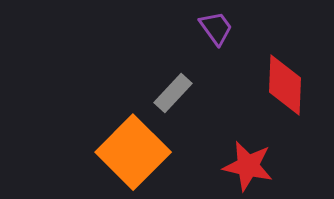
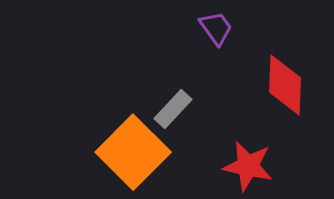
gray rectangle: moved 16 px down
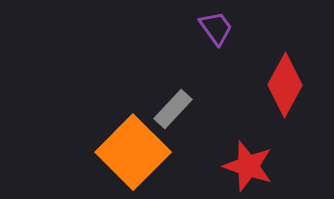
red diamond: rotated 26 degrees clockwise
red star: rotated 6 degrees clockwise
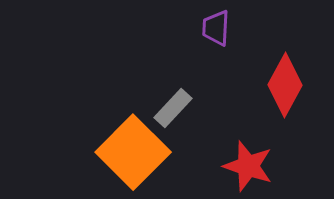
purple trapezoid: rotated 141 degrees counterclockwise
gray rectangle: moved 1 px up
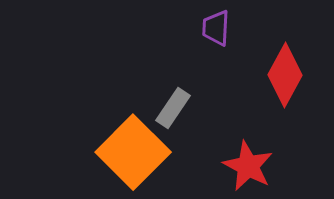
red diamond: moved 10 px up
gray rectangle: rotated 9 degrees counterclockwise
red star: rotated 9 degrees clockwise
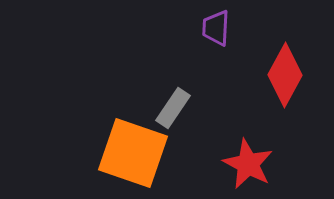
orange square: moved 1 px down; rotated 26 degrees counterclockwise
red star: moved 2 px up
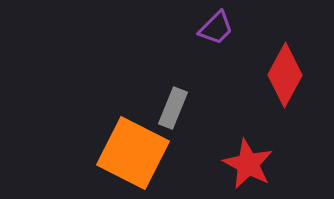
purple trapezoid: rotated 138 degrees counterclockwise
gray rectangle: rotated 12 degrees counterclockwise
orange square: rotated 8 degrees clockwise
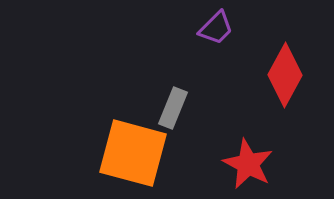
orange square: rotated 12 degrees counterclockwise
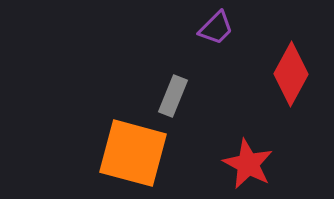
red diamond: moved 6 px right, 1 px up
gray rectangle: moved 12 px up
